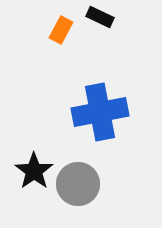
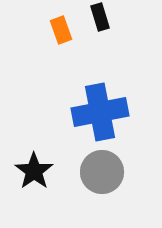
black rectangle: rotated 48 degrees clockwise
orange rectangle: rotated 48 degrees counterclockwise
gray circle: moved 24 px right, 12 px up
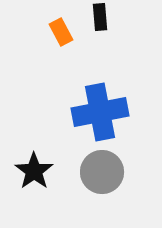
black rectangle: rotated 12 degrees clockwise
orange rectangle: moved 2 px down; rotated 8 degrees counterclockwise
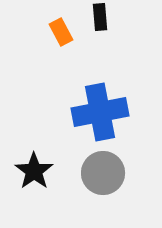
gray circle: moved 1 px right, 1 px down
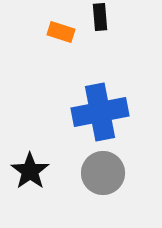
orange rectangle: rotated 44 degrees counterclockwise
black star: moved 4 px left
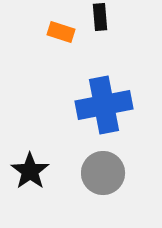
blue cross: moved 4 px right, 7 px up
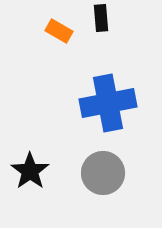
black rectangle: moved 1 px right, 1 px down
orange rectangle: moved 2 px left, 1 px up; rotated 12 degrees clockwise
blue cross: moved 4 px right, 2 px up
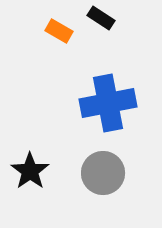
black rectangle: rotated 52 degrees counterclockwise
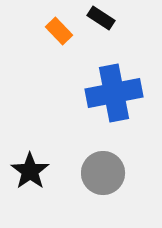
orange rectangle: rotated 16 degrees clockwise
blue cross: moved 6 px right, 10 px up
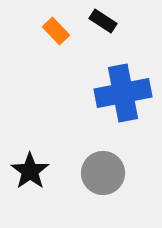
black rectangle: moved 2 px right, 3 px down
orange rectangle: moved 3 px left
blue cross: moved 9 px right
